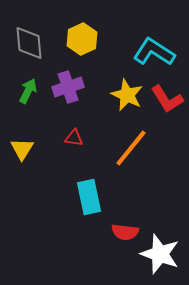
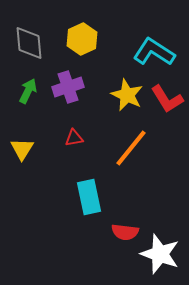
red triangle: rotated 18 degrees counterclockwise
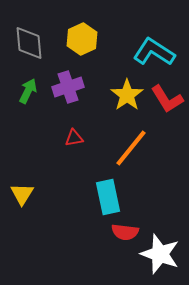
yellow star: rotated 12 degrees clockwise
yellow triangle: moved 45 px down
cyan rectangle: moved 19 px right
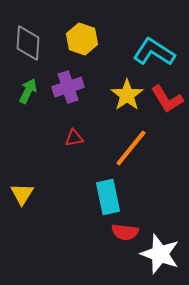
yellow hexagon: rotated 16 degrees counterclockwise
gray diamond: moved 1 px left; rotated 9 degrees clockwise
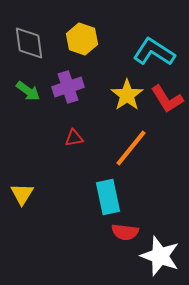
gray diamond: moved 1 px right; rotated 12 degrees counterclockwise
green arrow: rotated 100 degrees clockwise
white star: moved 2 px down
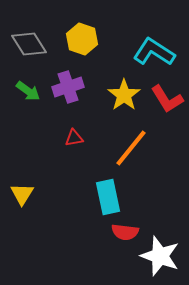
gray diamond: moved 1 px down; rotated 24 degrees counterclockwise
yellow star: moved 3 px left
